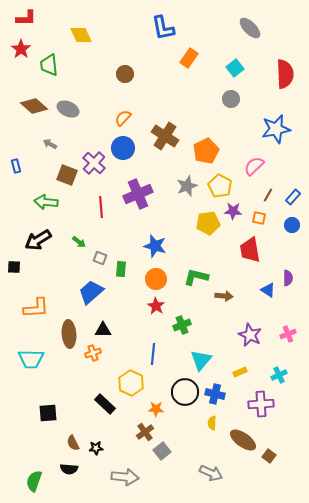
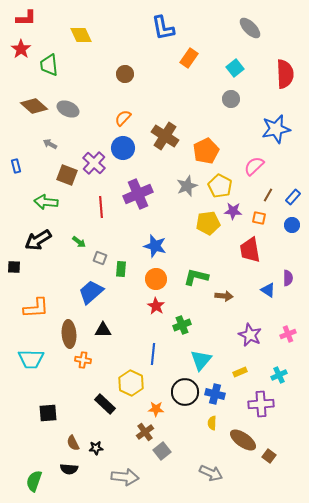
orange cross at (93, 353): moved 10 px left, 7 px down; rotated 28 degrees clockwise
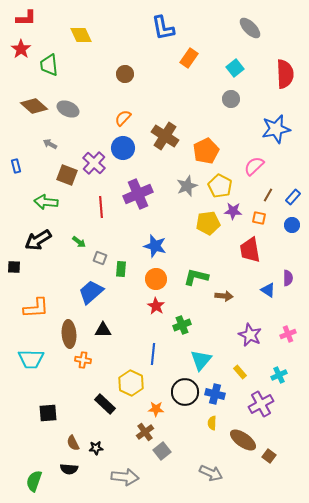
yellow rectangle at (240, 372): rotated 72 degrees clockwise
purple cross at (261, 404): rotated 25 degrees counterclockwise
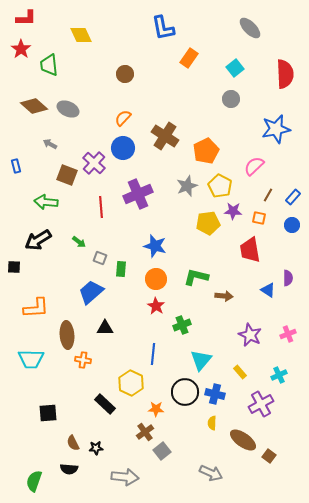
black triangle at (103, 330): moved 2 px right, 2 px up
brown ellipse at (69, 334): moved 2 px left, 1 px down
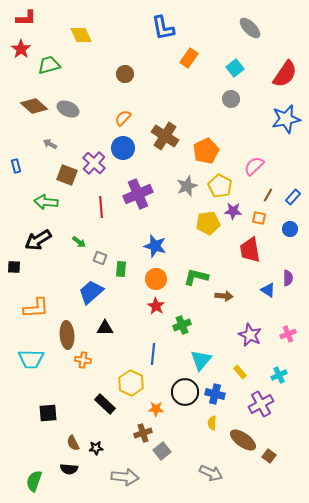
green trapezoid at (49, 65): rotated 80 degrees clockwise
red semicircle at (285, 74): rotated 36 degrees clockwise
blue star at (276, 129): moved 10 px right, 10 px up
blue circle at (292, 225): moved 2 px left, 4 px down
brown cross at (145, 432): moved 2 px left, 1 px down; rotated 18 degrees clockwise
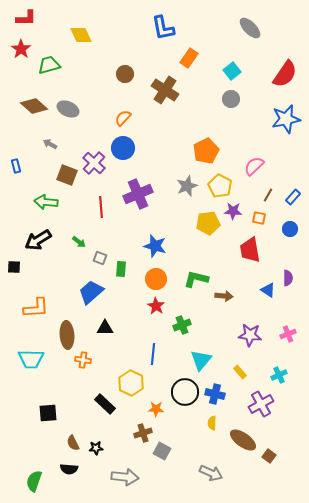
cyan square at (235, 68): moved 3 px left, 3 px down
brown cross at (165, 136): moved 46 px up
green L-shape at (196, 277): moved 2 px down
purple star at (250, 335): rotated 20 degrees counterclockwise
gray square at (162, 451): rotated 24 degrees counterclockwise
